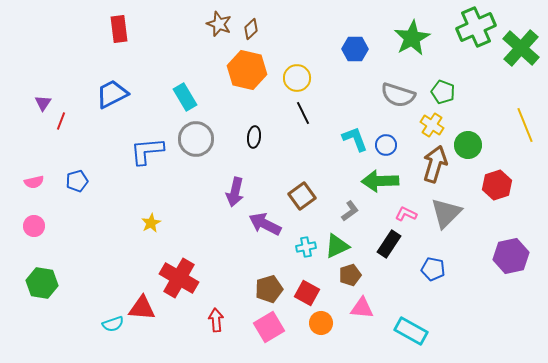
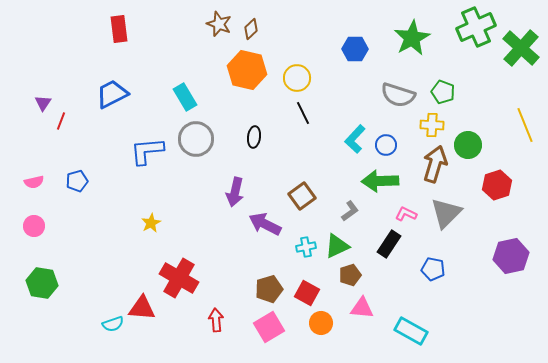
yellow cross at (432, 125): rotated 30 degrees counterclockwise
cyan L-shape at (355, 139): rotated 116 degrees counterclockwise
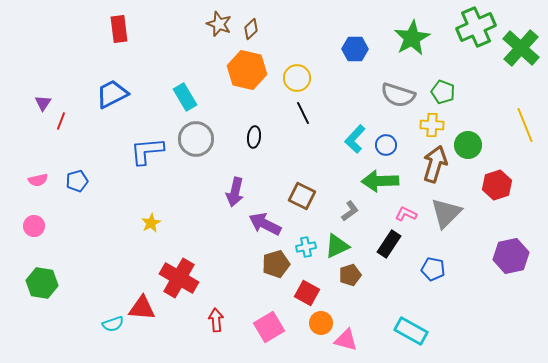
pink semicircle at (34, 182): moved 4 px right, 2 px up
brown square at (302, 196): rotated 28 degrees counterclockwise
brown pentagon at (269, 289): moved 7 px right, 25 px up
pink triangle at (362, 308): moved 16 px left, 32 px down; rotated 10 degrees clockwise
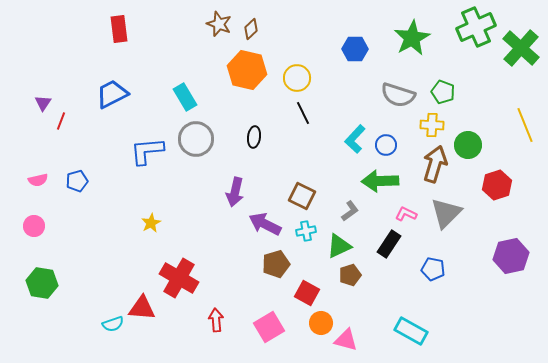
green triangle at (337, 246): moved 2 px right
cyan cross at (306, 247): moved 16 px up
